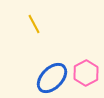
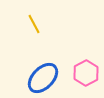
blue ellipse: moved 9 px left
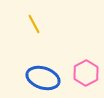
blue ellipse: rotated 64 degrees clockwise
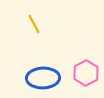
blue ellipse: rotated 20 degrees counterclockwise
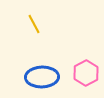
blue ellipse: moved 1 px left, 1 px up
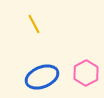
blue ellipse: rotated 20 degrees counterclockwise
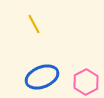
pink hexagon: moved 9 px down
